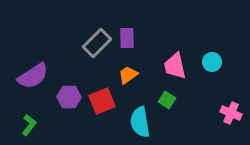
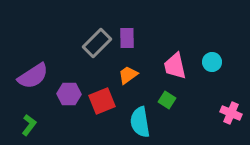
purple hexagon: moved 3 px up
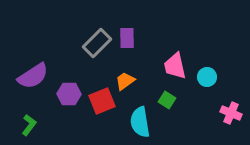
cyan circle: moved 5 px left, 15 px down
orange trapezoid: moved 3 px left, 6 px down
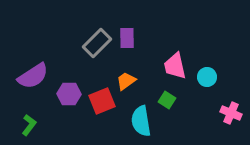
orange trapezoid: moved 1 px right
cyan semicircle: moved 1 px right, 1 px up
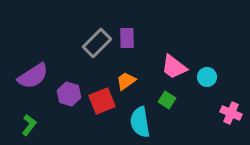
pink trapezoid: moved 1 px left, 1 px down; rotated 40 degrees counterclockwise
purple hexagon: rotated 15 degrees clockwise
cyan semicircle: moved 1 px left, 1 px down
